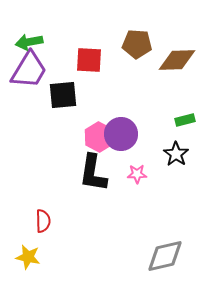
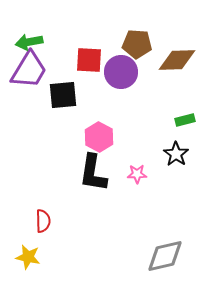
purple circle: moved 62 px up
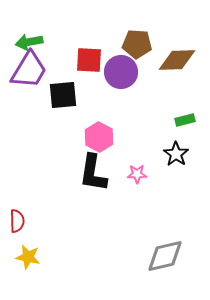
red semicircle: moved 26 px left
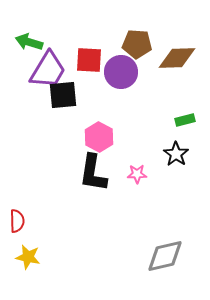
green arrow: rotated 28 degrees clockwise
brown diamond: moved 2 px up
purple trapezoid: moved 19 px right
